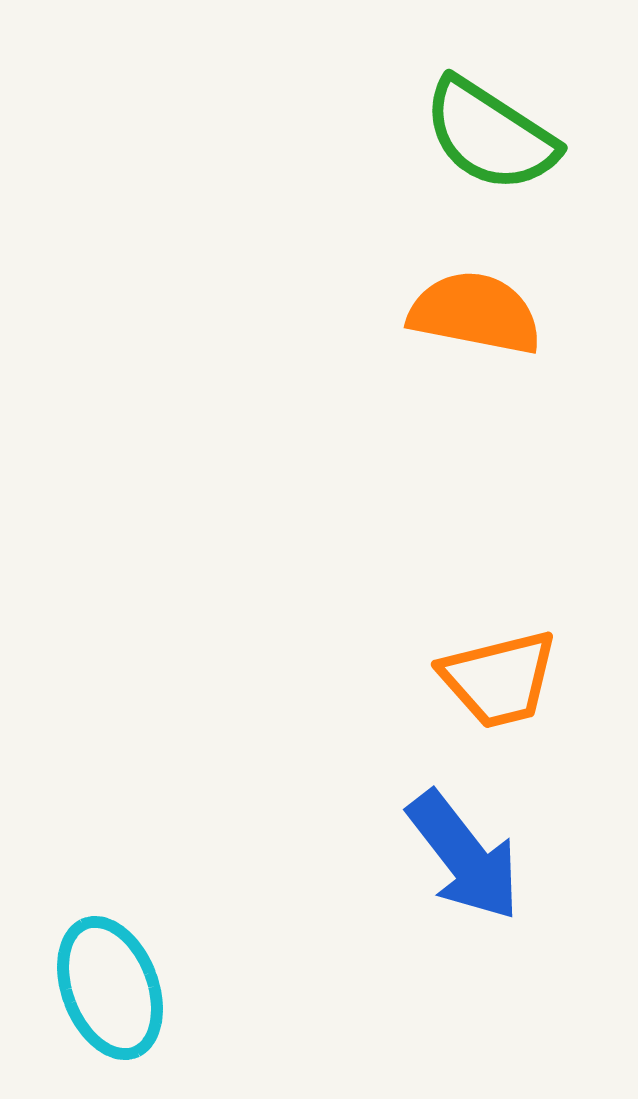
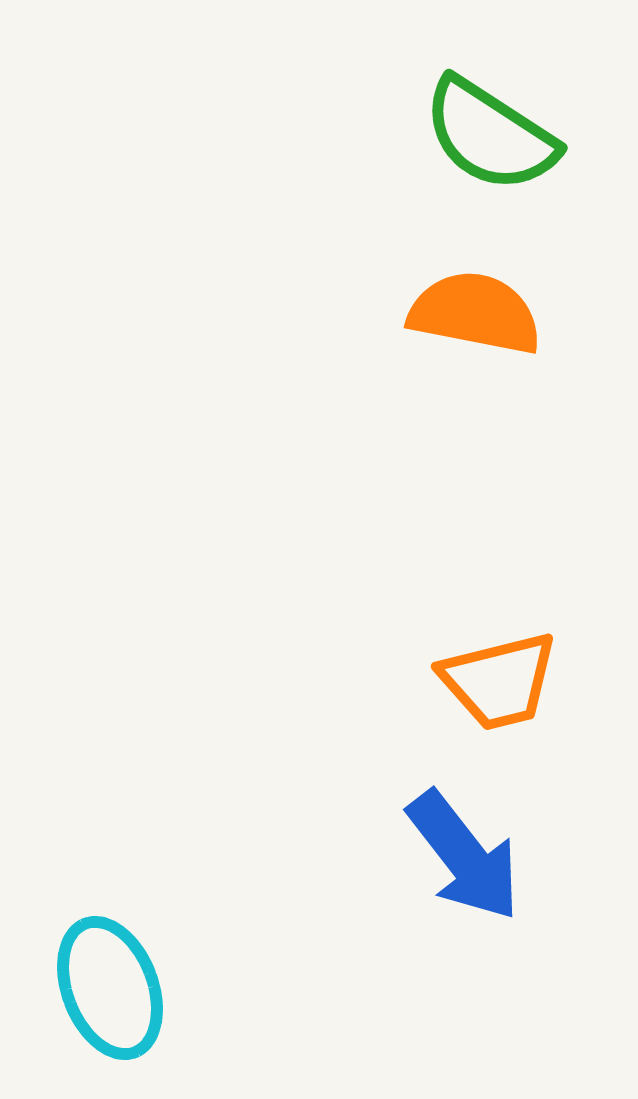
orange trapezoid: moved 2 px down
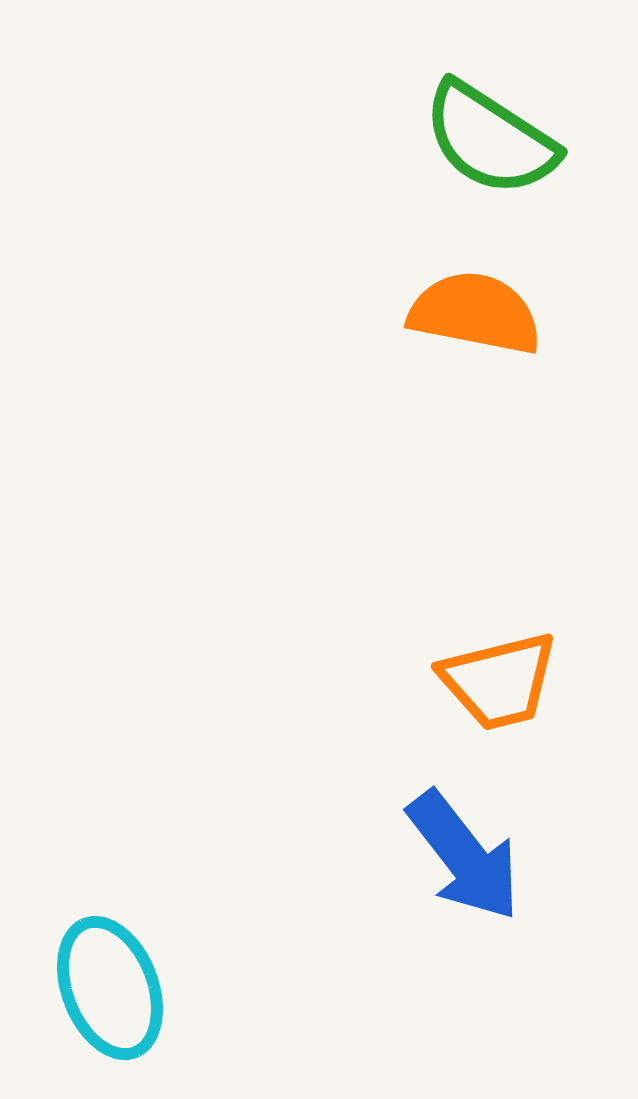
green semicircle: moved 4 px down
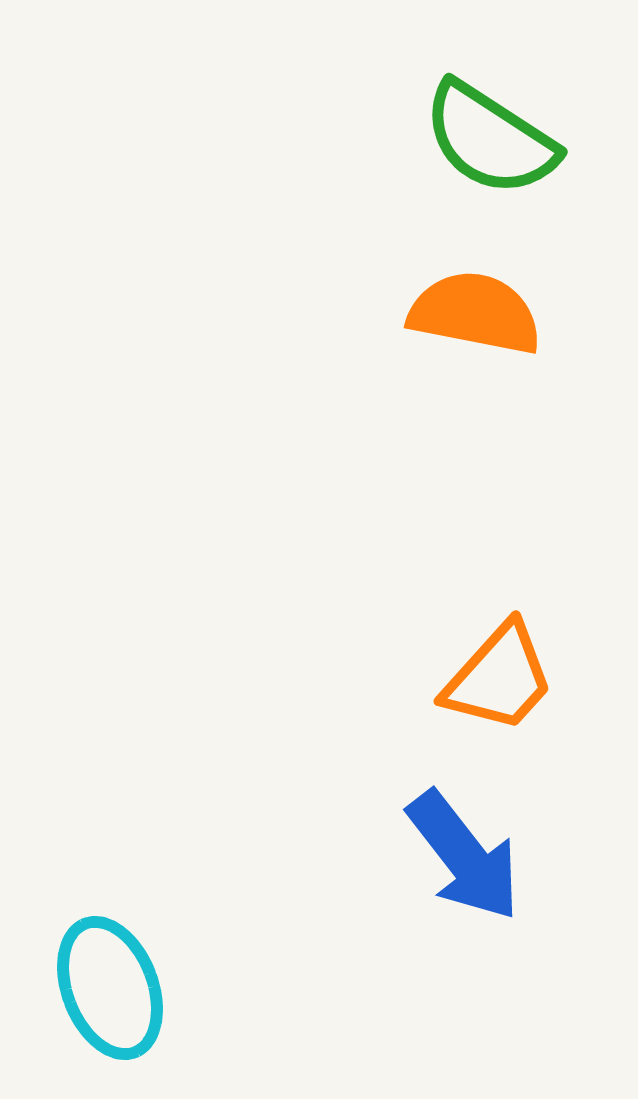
orange trapezoid: moved 3 px up; rotated 34 degrees counterclockwise
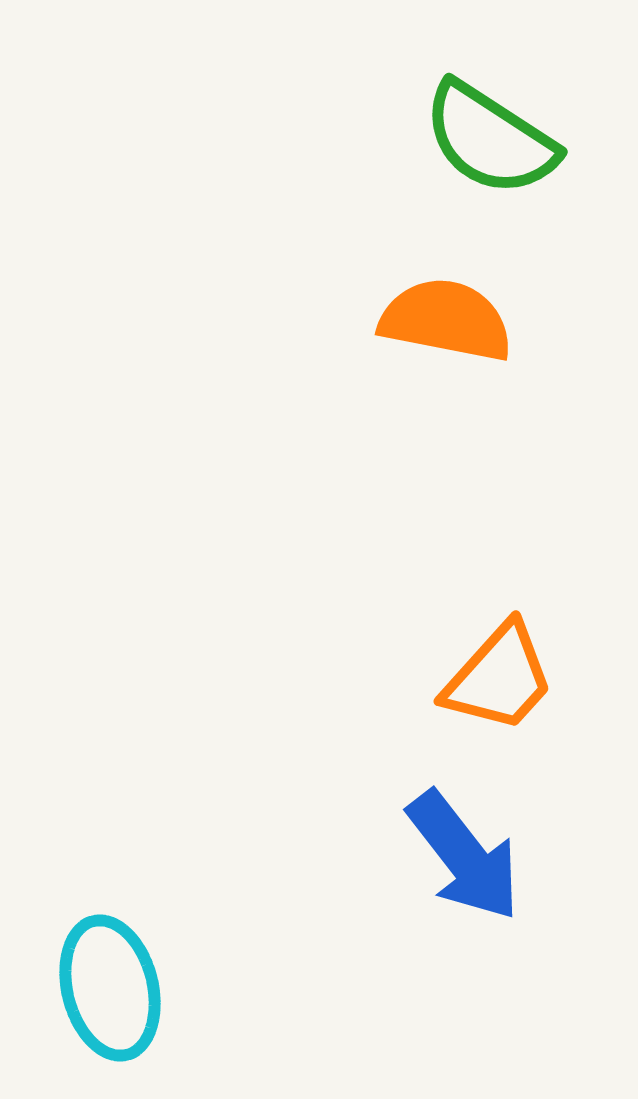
orange semicircle: moved 29 px left, 7 px down
cyan ellipse: rotated 7 degrees clockwise
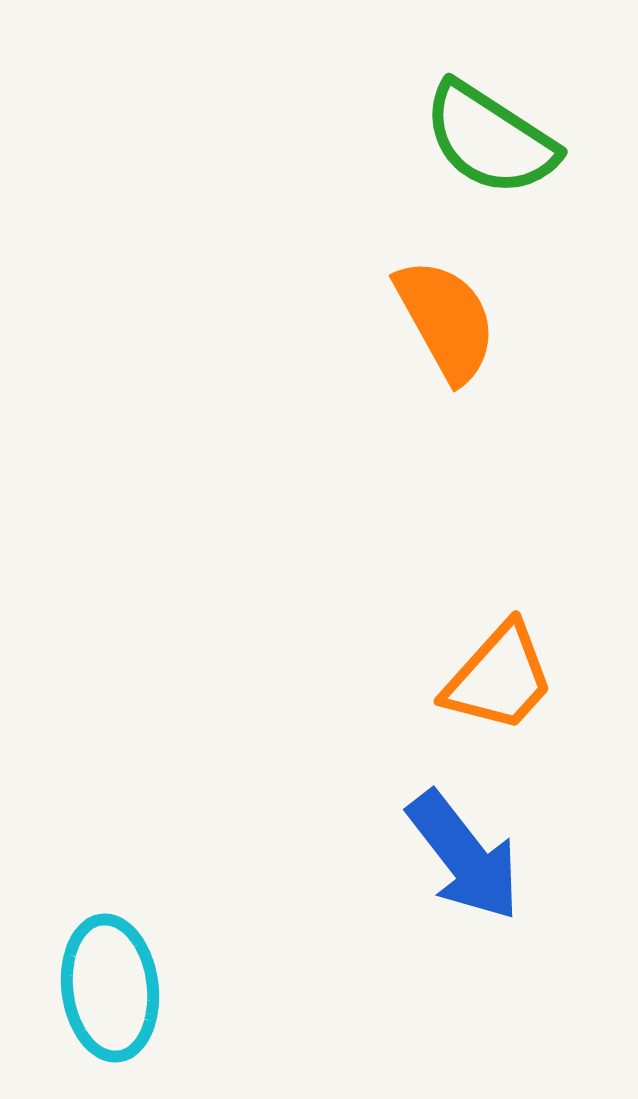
orange semicircle: rotated 50 degrees clockwise
cyan ellipse: rotated 7 degrees clockwise
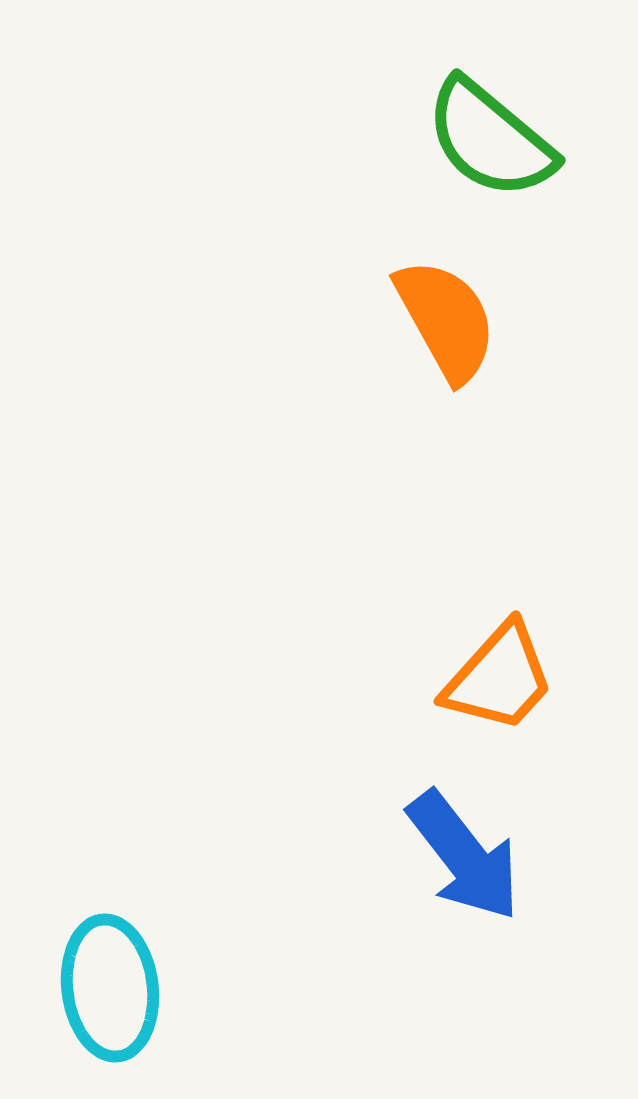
green semicircle: rotated 7 degrees clockwise
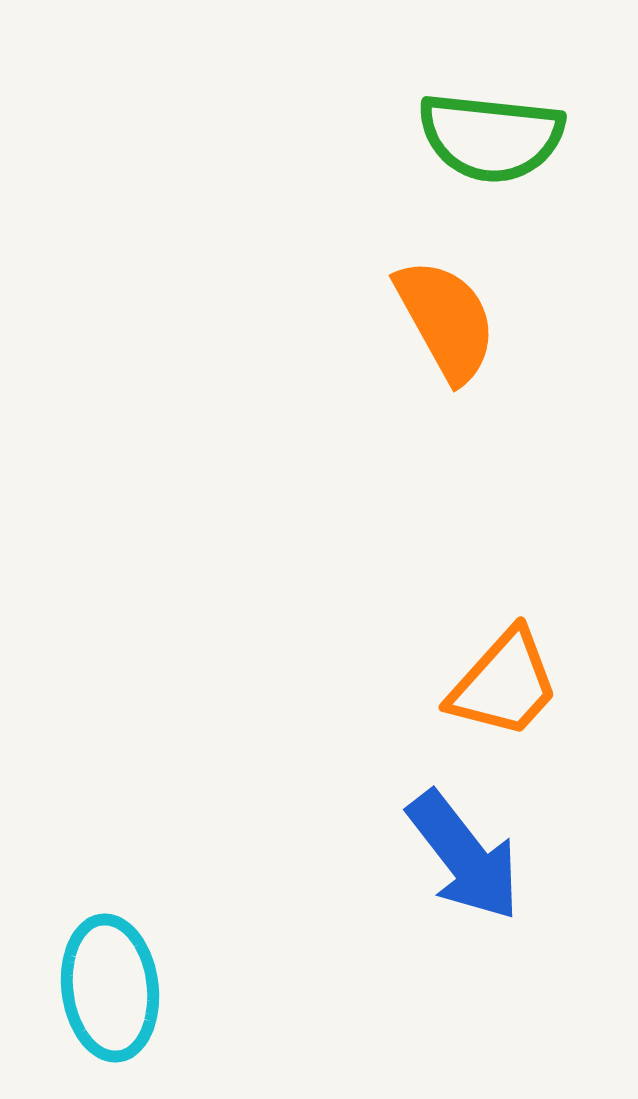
green semicircle: moved 1 px right, 2 px up; rotated 34 degrees counterclockwise
orange trapezoid: moved 5 px right, 6 px down
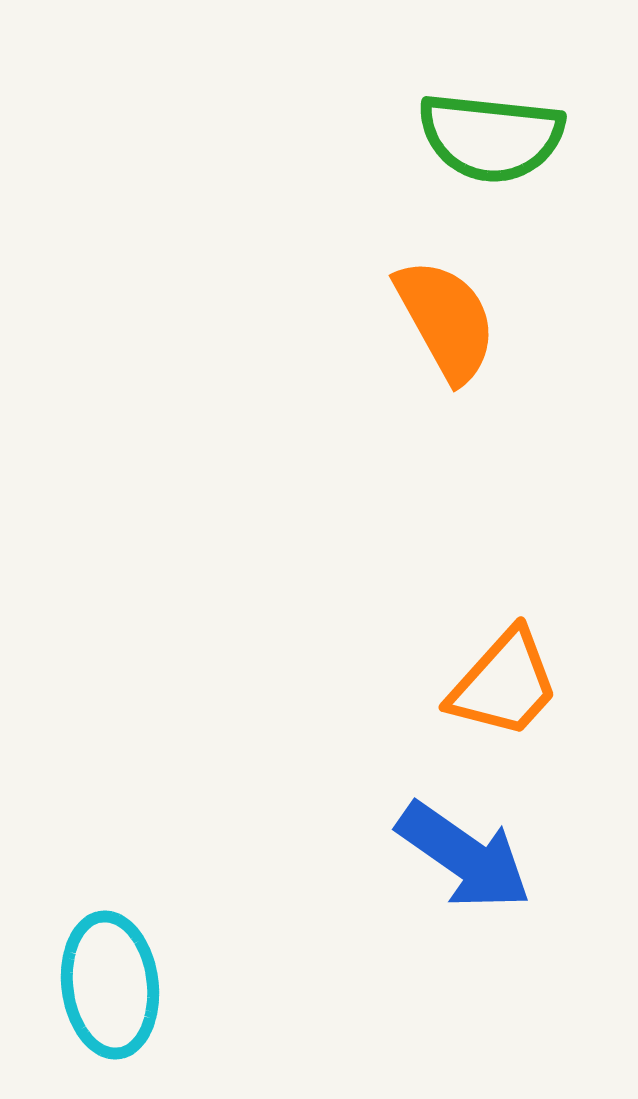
blue arrow: rotated 17 degrees counterclockwise
cyan ellipse: moved 3 px up
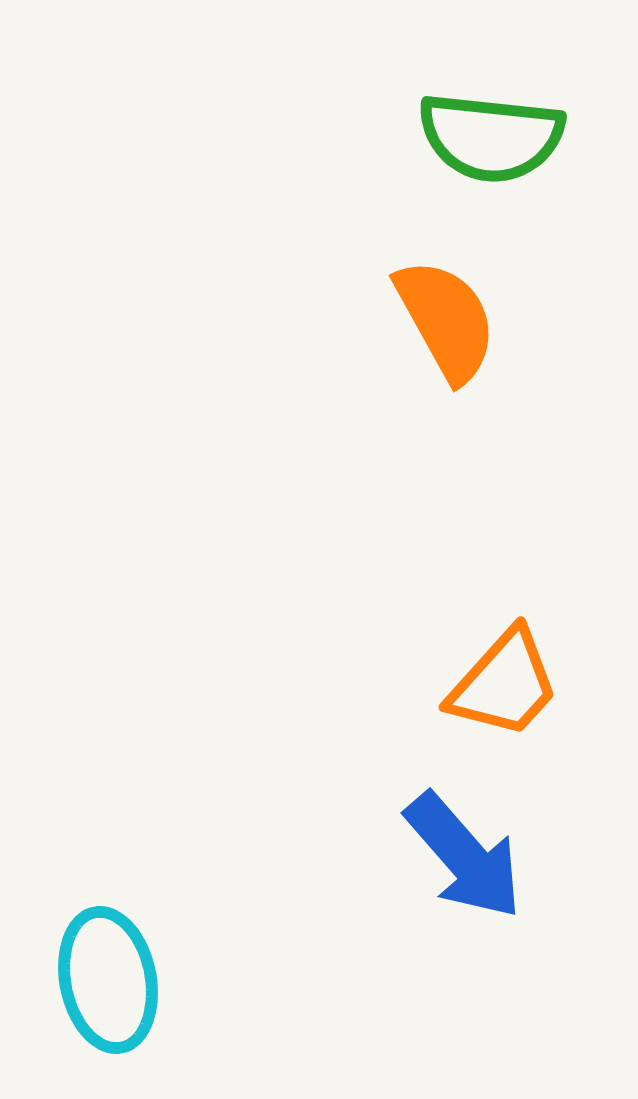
blue arrow: rotated 14 degrees clockwise
cyan ellipse: moved 2 px left, 5 px up; rotated 4 degrees counterclockwise
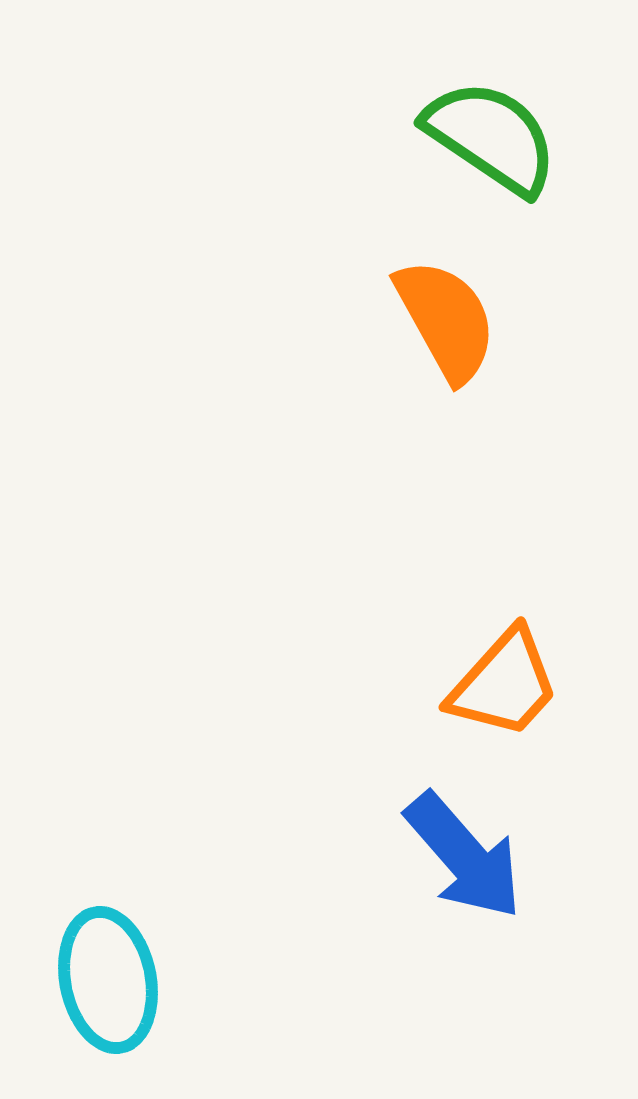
green semicircle: rotated 152 degrees counterclockwise
